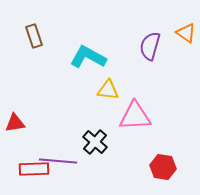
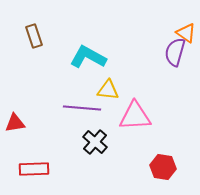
purple semicircle: moved 25 px right, 6 px down
purple line: moved 24 px right, 53 px up
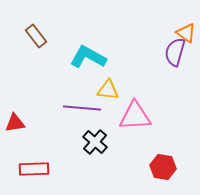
brown rectangle: moved 2 px right; rotated 20 degrees counterclockwise
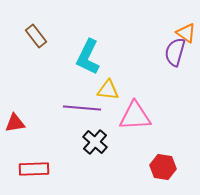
cyan L-shape: rotated 93 degrees counterclockwise
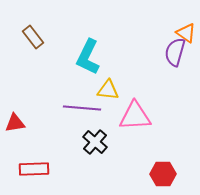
brown rectangle: moved 3 px left, 1 px down
red hexagon: moved 7 px down; rotated 10 degrees counterclockwise
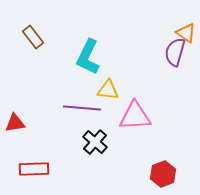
red hexagon: rotated 20 degrees counterclockwise
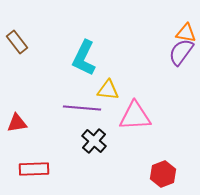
orange triangle: rotated 25 degrees counterclockwise
brown rectangle: moved 16 px left, 5 px down
purple semicircle: moved 6 px right; rotated 20 degrees clockwise
cyan L-shape: moved 4 px left, 1 px down
red triangle: moved 2 px right
black cross: moved 1 px left, 1 px up
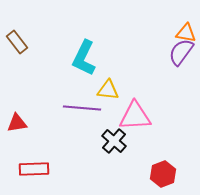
black cross: moved 20 px right
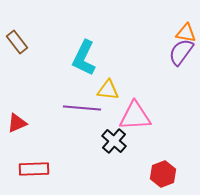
red triangle: rotated 15 degrees counterclockwise
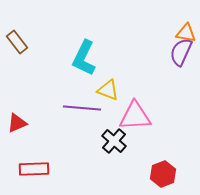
purple semicircle: rotated 12 degrees counterclockwise
yellow triangle: rotated 15 degrees clockwise
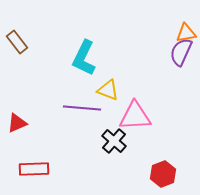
orange triangle: rotated 20 degrees counterclockwise
